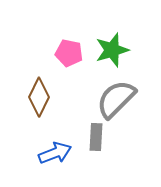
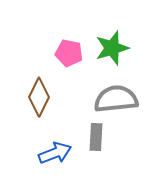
green star: moved 2 px up
gray semicircle: rotated 39 degrees clockwise
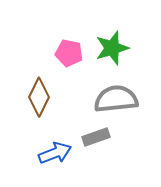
gray rectangle: rotated 68 degrees clockwise
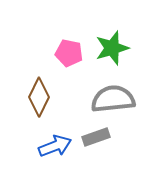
gray semicircle: moved 3 px left
blue arrow: moved 7 px up
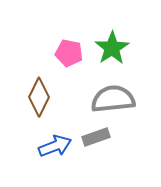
green star: rotated 16 degrees counterclockwise
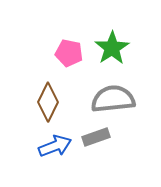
brown diamond: moved 9 px right, 5 px down
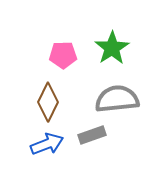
pink pentagon: moved 6 px left, 2 px down; rotated 12 degrees counterclockwise
gray semicircle: moved 4 px right
gray rectangle: moved 4 px left, 2 px up
blue arrow: moved 8 px left, 2 px up
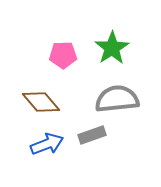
brown diamond: moved 7 px left; rotated 66 degrees counterclockwise
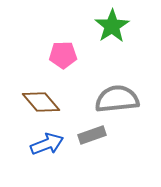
green star: moved 22 px up
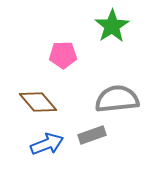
brown diamond: moved 3 px left
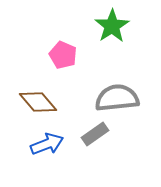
pink pentagon: rotated 24 degrees clockwise
gray semicircle: moved 1 px up
gray rectangle: moved 3 px right, 1 px up; rotated 16 degrees counterclockwise
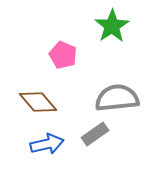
blue arrow: rotated 8 degrees clockwise
